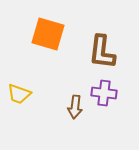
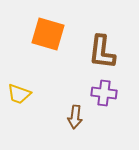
brown arrow: moved 10 px down
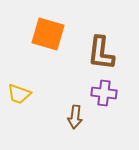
brown L-shape: moved 1 px left, 1 px down
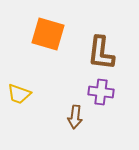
purple cross: moved 3 px left, 1 px up
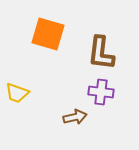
yellow trapezoid: moved 2 px left, 1 px up
brown arrow: rotated 110 degrees counterclockwise
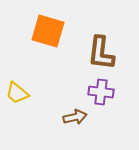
orange square: moved 3 px up
yellow trapezoid: rotated 20 degrees clockwise
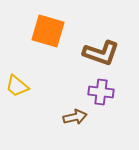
brown L-shape: rotated 78 degrees counterclockwise
yellow trapezoid: moved 7 px up
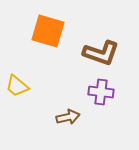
brown arrow: moved 7 px left
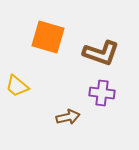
orange square: moved 6 px down
purple cross: moved 1 px right, 1 px down
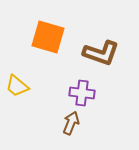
purple cross: moved 20 px left
brown arrow: moved 3 px right, 6 px down; rotated 55 degrees counterclockwise
